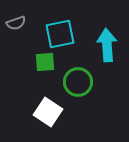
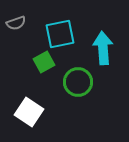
cyan arrow: moved 4 px left, 3 px down
green square: moved 1 px left; rotated 25 degrees counterclockwise
white square: moved 19 px left
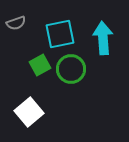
cyan arrow: moved 10 px up
green square: moved 4 px left, 3 px down
green circle: moved 7 px left, 13 px up
white square: rotated 16 degrees clockwise
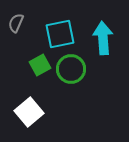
gray semicircle: rotated 132 degrees clockwise
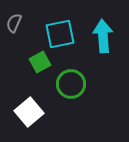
gray semicircle: moved 2 px left
cyan arrow: moved 2 px up
green square: moved 3 px up
green circle: moved 15 px down
